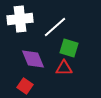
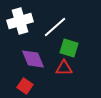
white cross: moved 2 px down; rotated 10 degrees counterclockwise
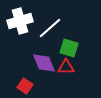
white line: moved 5 px left, 1 px down
purple diamond: moved 11 px right, 4 px down
red triangle: moved 2 px right, 1 px up
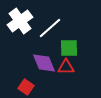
white cross: rotated 20 degrees counterclockwise
green square: rotated 18 degrees counterclockwise
red square: moved 1 px right, 1 px down
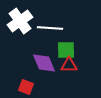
white line: rotated 45 degrees clockwise
green square: moved 3 px left, 2 px down
red triangle: moved 3 px right, 2 px up
red square: rotated 14 degrees counterclockwise
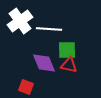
white line: moved 1 px left, 1 px down
green square: moved 1 px right
red triangle: rotated 12 degrees clockwise
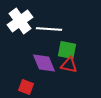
green square: rotated 12 degrees clockwise
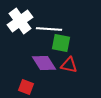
green square: moved 6 px left, 7 px up
purple diamond: rotated 10 degrees counterclockwise
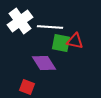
white line: moved 1 px right, 2 px up
red triangle: moved 6 px right, 24 px up
red square: moved 1 px right
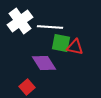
red triangle: moved 6 px down
red square: rotated 28 degrees clockwise
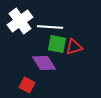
green square: moved 4 px left, 1 px down
red triangle: moved 1 px left; rotated 30 degrees counterclockwise
red square: moved 2 px up; rotated 21 degrees counterclockwise
